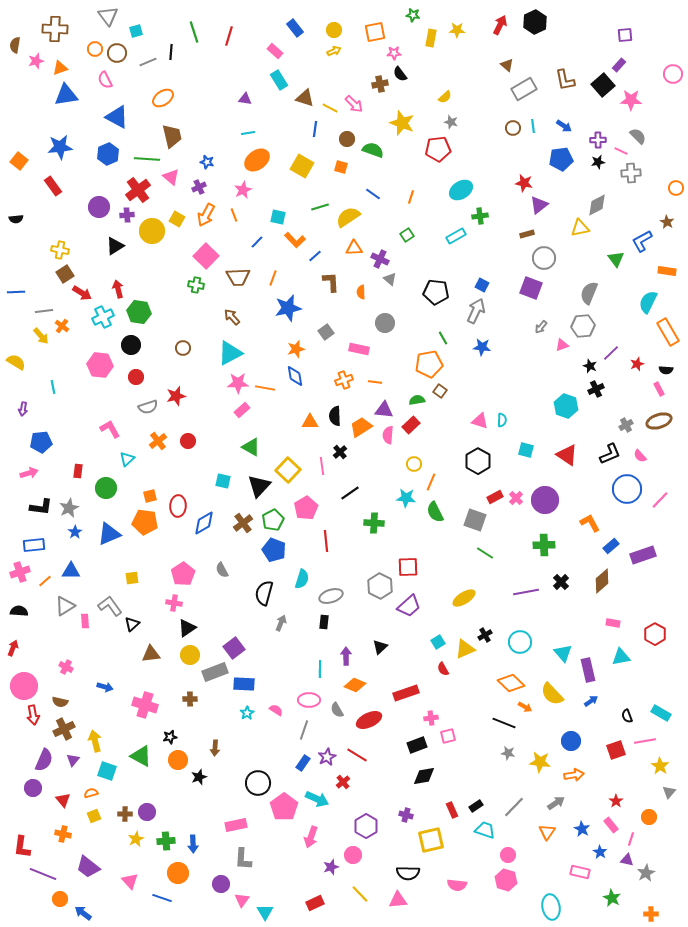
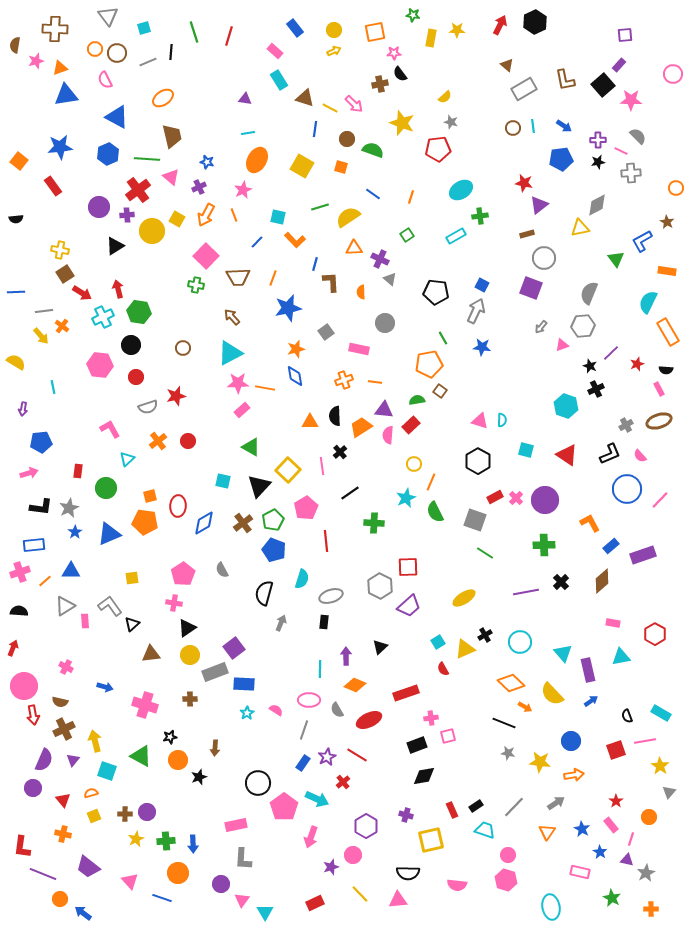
cyan square at (136, 31): moved 8 px right, 3 px up
orange ellipse at (257, 160): rotated 25 degrees counterclockwise
blue line at (315, 256): moved 8 px down; rotated 32 degrees counterclockwise
cyan star at (406, 498): rotated 30 degrees counterclockwise
orange cross at (651, 914): moved 5 px up
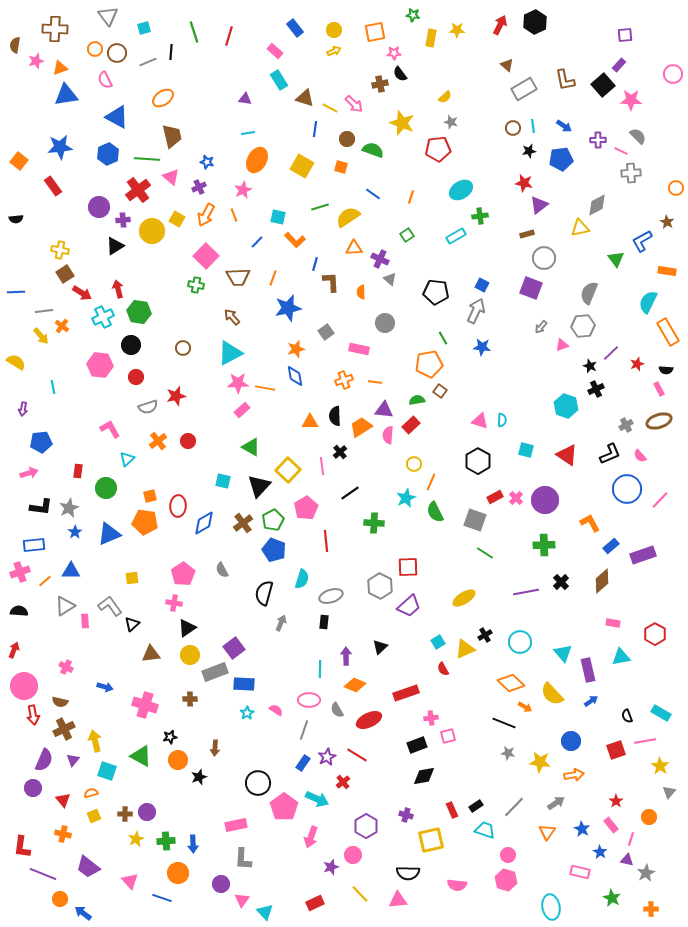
black star at (598, 162): moved 69 px left, 11 px up
purple cross at (127, 215): moved 4 px left, 5 px down
red arrow at (13, 648): moved 1 px right, 2 px down
cyan triangle at (265, 912): rotated 12 degrees counterclockwise
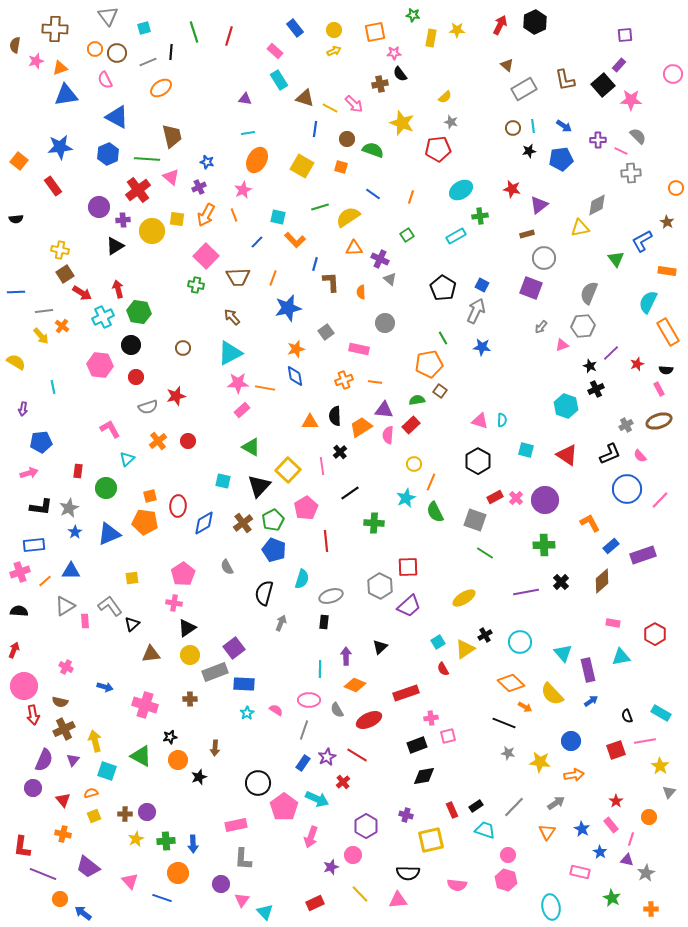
orange ellipse at (163, 98): moved 2 px left, 10 px up
red star at (524, 183): moved 12 px left, 6 px down
yellow square at (177, 219): rotated 21 degrees counterclockwise
black pentagon at (436, 292): moved 7 px right, 4 px up; rotated 25 degrees clockwise
gray semicircle at (222, 570): moved 5 px right, 3 px up
yellow triangle at (465, 649): rotated 10 degrees counterclockwise
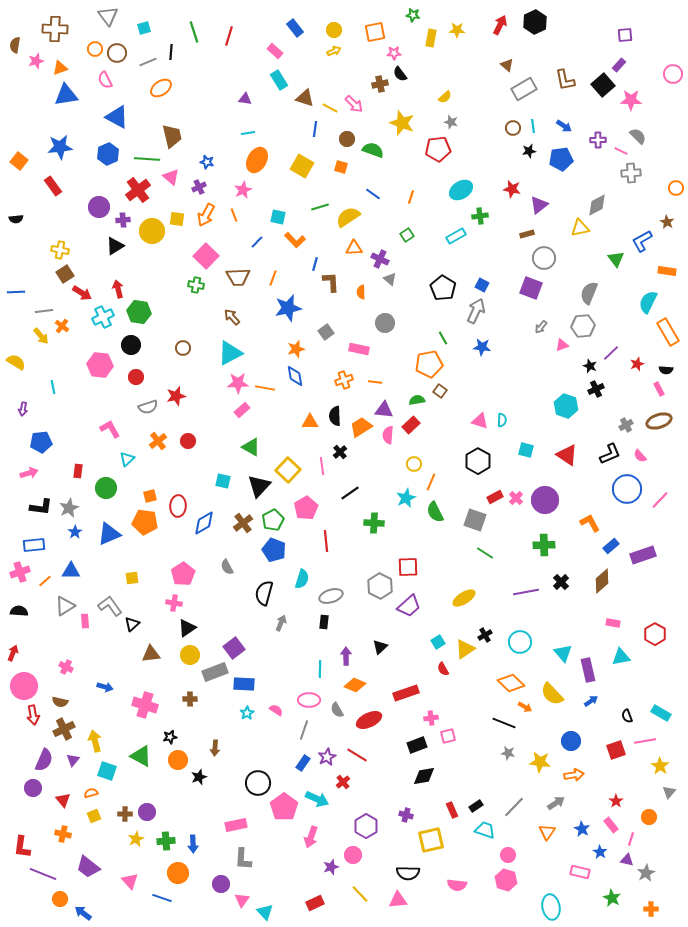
red arrow at (14, 650): moved 1 px left, 3 px down
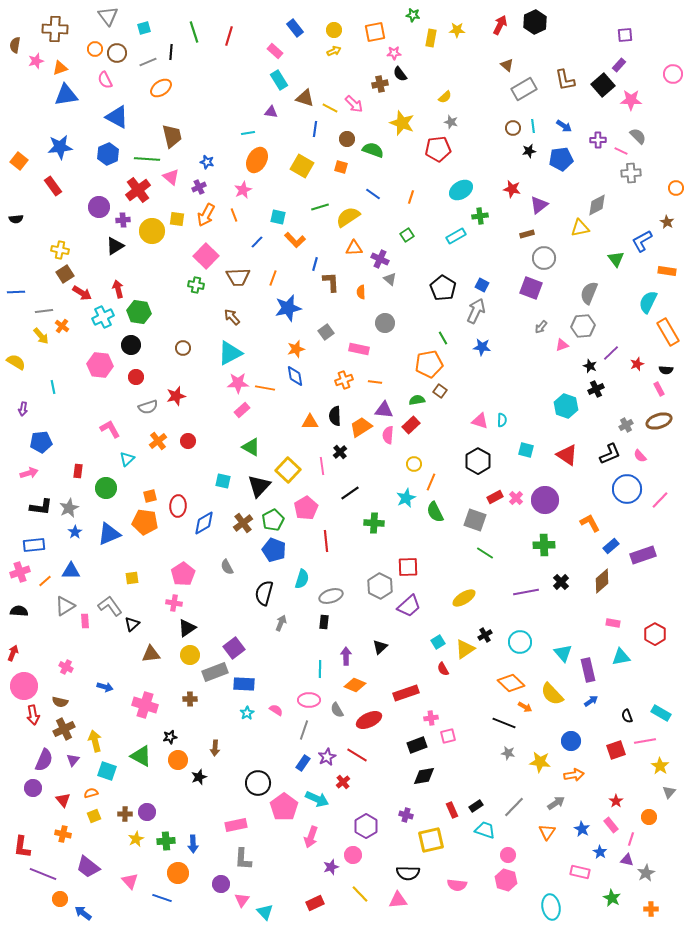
purple triangle at (245, 99): moved 26 px right, 13 px down
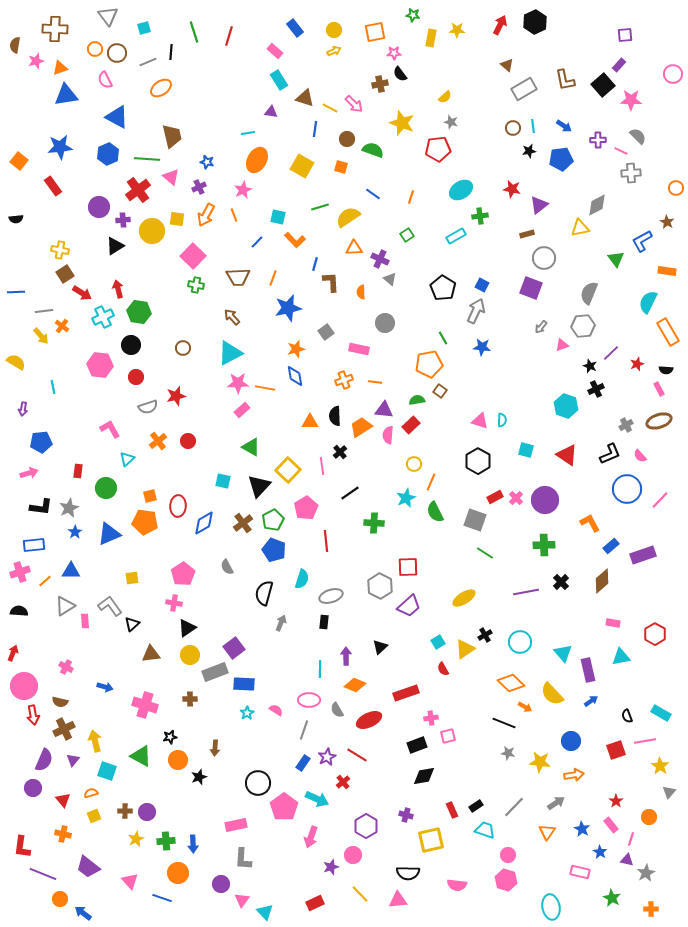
pink square at (206, 256): moved 13 px left
brown cross at (125, 814): moved 3 px up
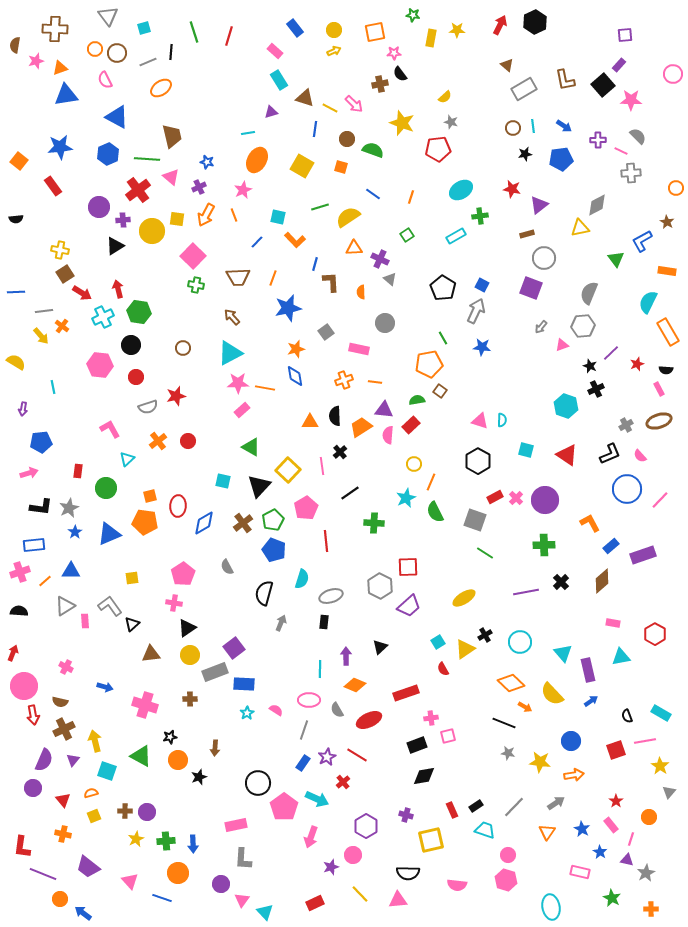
purple triangle at (271, 112): rotated 24 degrees counterclockwise
black star at (529, 151): moved 4 px left, 3 px down
